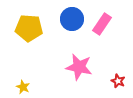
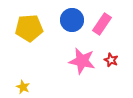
blue circle: moved 1 px down
yellow pentagon: rotated 8 degrees counterclockwise
pink star: moved 3 px right, 6 px up
red star: moved 7 px left, 21 px up
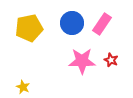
blue circle: moved 3 px down
yellow pentagon: rotated 8 degrees counterclockwise
pink star: rotated 12 degrees counterclockwise
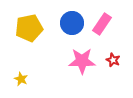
red star: moved 2 px right
yellow star: moved 2 px left, 8 px up
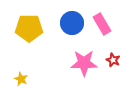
pink rectangle: rotated 65 degrees counterclockwise
yellow pentagon: rotated 12 degrees clockwise
pink star: moved 2 px right, 2 px down
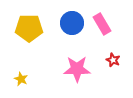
pink star: moved 7 px left, 6 px down
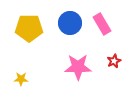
blue circle: moved 2 px left
red star: moved 1 px right, 1 px down; rotated 24 degrees clockwise
pink star: moved 1 px right, 2 px up
yellow star: rotated 24 degrees counterclockwise
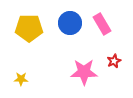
pink star: moved 6 px right, 5 px down
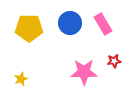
pink rectangle: moved 1 px right
red star: rotated 16 degrees clockwise
yellow star: rotated 24 degrees counterclockwise
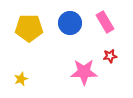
pink rectangle: moved 2 px right, 2 px up
red star: moved 4 px left, 5 px up
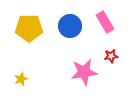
blue circle: moved 3 px down
red star: moved 1 px right
pink star: rotated 8 degrees counterclockwise
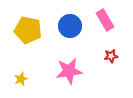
pink rectangle: moved 2 px up
yellow pentagon: moved 1 px left, 2 px down; rotated 12 degrees clockwise
pink star: moved 15 px left, 1 px up
